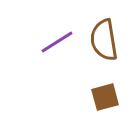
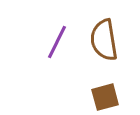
purple line: rotated 32 degrees counterclockwise
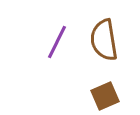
brown square: moved 1 px up; rotated 8 degrees counterclockwise
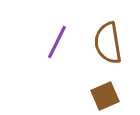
brown semicircle: moved 4 px right, 3 px down
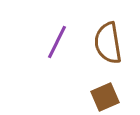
brown square: moved 1 px down
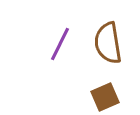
purple line: moved 3 px right, 2 px down
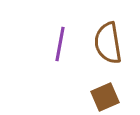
purple line: rotated 16 degrees counterclockwise
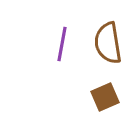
purple line: moved 2 px right
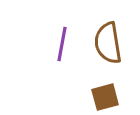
brown square: rotated 8 degrees clockwise
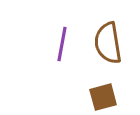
brown square: moved 2 px left
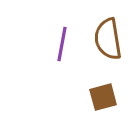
brown semicircle: moved 4 px up
